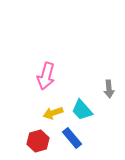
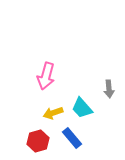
cyan trapezoid: moved 2 px up
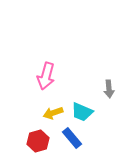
cyan trapezoid: moved 4 px down; rotated 25 degrees counterclockwise
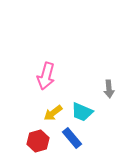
yellow arrow: rotated 18 degrees counterclockwise
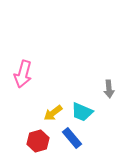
pink arrow: moved 23 px left, 2 px up
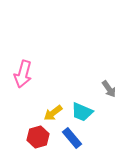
gray arrow: rotated 30 degrees counterclockwise
red hexagon: moved 4 px up
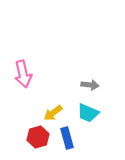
pink arrow: rotated 28 degrees counterclockwise
gray arrow: moved 19 px left, 4 px up; rotated 48 degrees counterclockwise
cyan trapezoid: moved 6 px right, 1 px down
blue rectangle: moved 5 px left; rotated 25 degrees clockwise
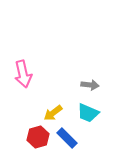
blue rectangle: rotated 30 degrees counterclockwise
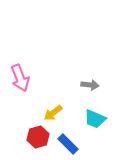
pink arrow: moved 3 px left, 4 px down; rotated 8 degrees counterclockwise
cyan trapezoid: moved 7 px right, 6 px down
blue rectangle: moved 1 px right, 6 px down
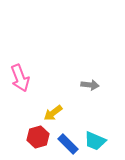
cyan trapezoid: moved 22 px down
